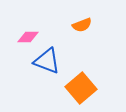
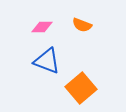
orange semicircle: rotated 42 degrees clockwise
pink diamond: moved 14 px right, 10 px up
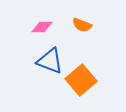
blue triangle: moved 3 px right
orange square: moved 8 px up
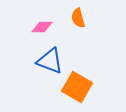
orange semicircle: moved 4 px left, 7 px up; rotated 54 degrees clockwise
orange square: moved 4 px left, 7 px down; rotated 20 degrees counterclockwise
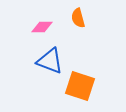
orange square: moved 3 px right, 1 px up; rotated 12 degrees counterclockwise
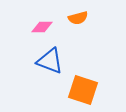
orange semicircle: rotated 90 degrees counterclockwise
orange square: moved 3 px right, 4 px down
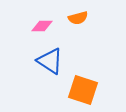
pink diamond: moved 1 px up
blue triangle: rotated 12 degrees clockwise
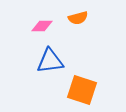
blue triangle: rotated 40 degrees counterclockwise
orange square: moved 1 px left
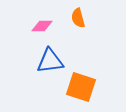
orange semicircle: rotated 90 degrees clockwise
orange square: moved 1 px left, 3 px up
